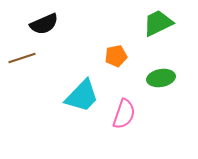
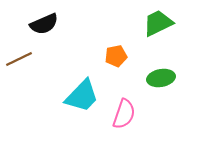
brown line: moved 3 px left, 1 px down; rotated 8 degrees counterclockwise
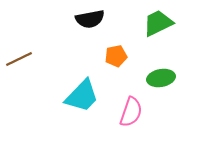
black semicircle: moved 46 px right, 5 px up; rotated 12 degrees clockwise
pink semicircle: moved 7 px right, 2 px up
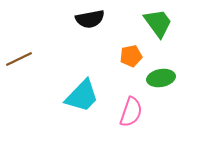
green trapezoid: rotated 80 degrees clockwise
orange pentagon: moved 15 px right
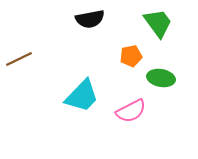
green ellipse: rotated 20 degrees clockwise
pink semicircle: moved 1 px up; rotated 44 degrees clockwise
